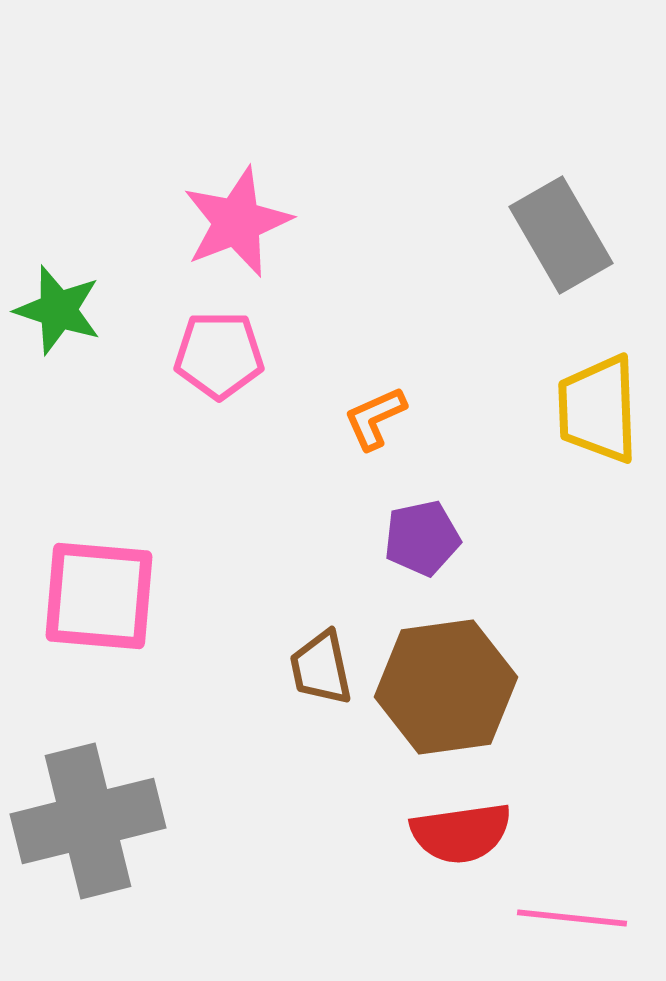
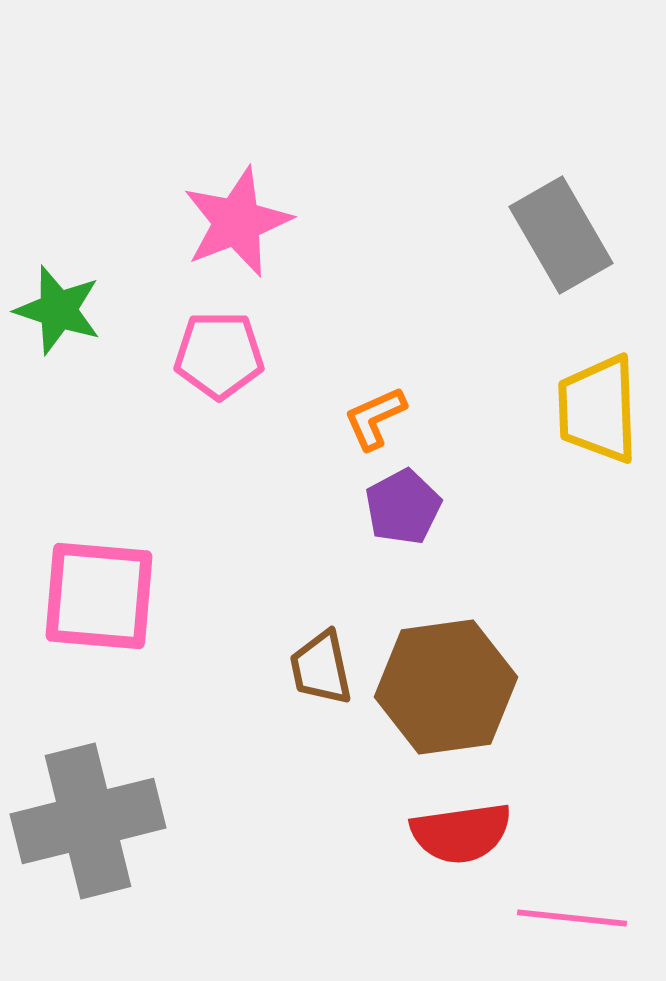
purple pentagon: moved 19 px left, 31 px up; rotated 16 degrees counterclockwise
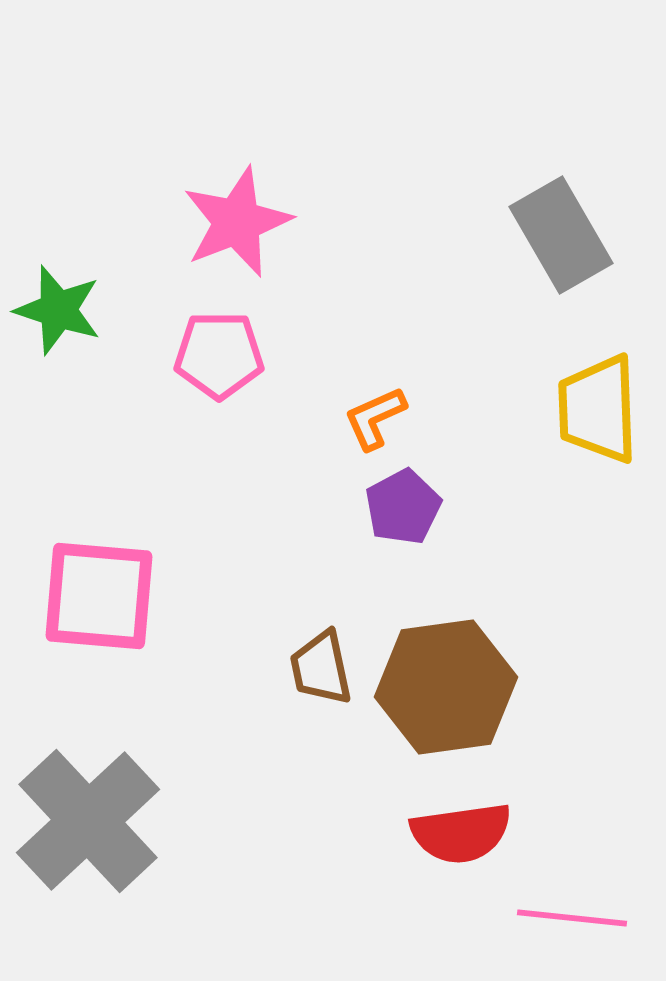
gray cross: rotated 29 degrees counterclockwise
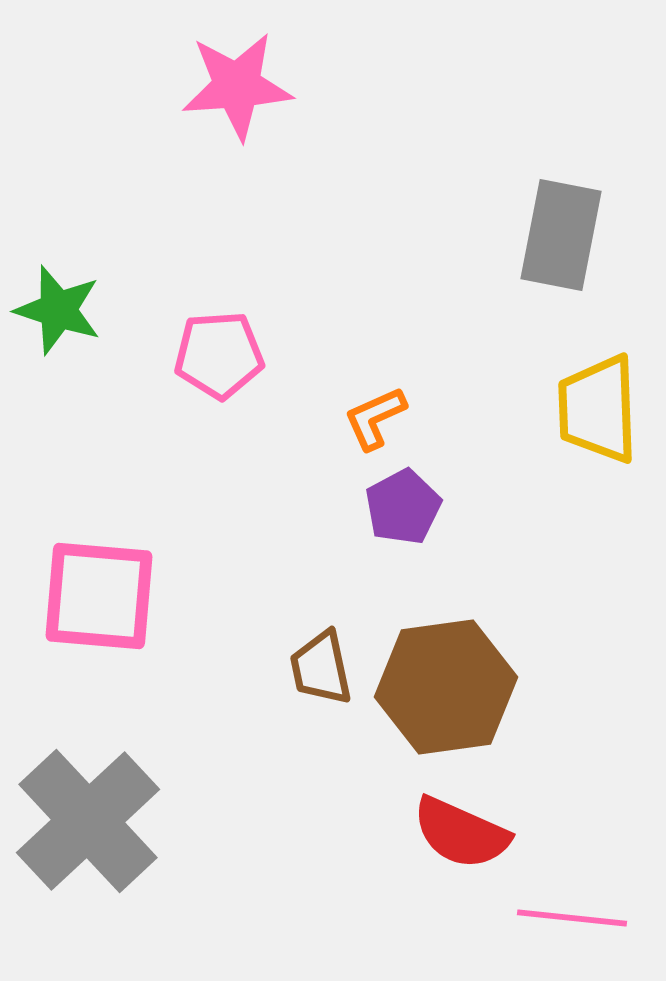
pink star: moved 136 px up; rotated 17 degrees clockwise
gray rectangle: rotated 41 degrees clockwise
pink pentagon: rotated 4 degrees counterclockwise
red semicircle: rotated 32 degrees clockwise
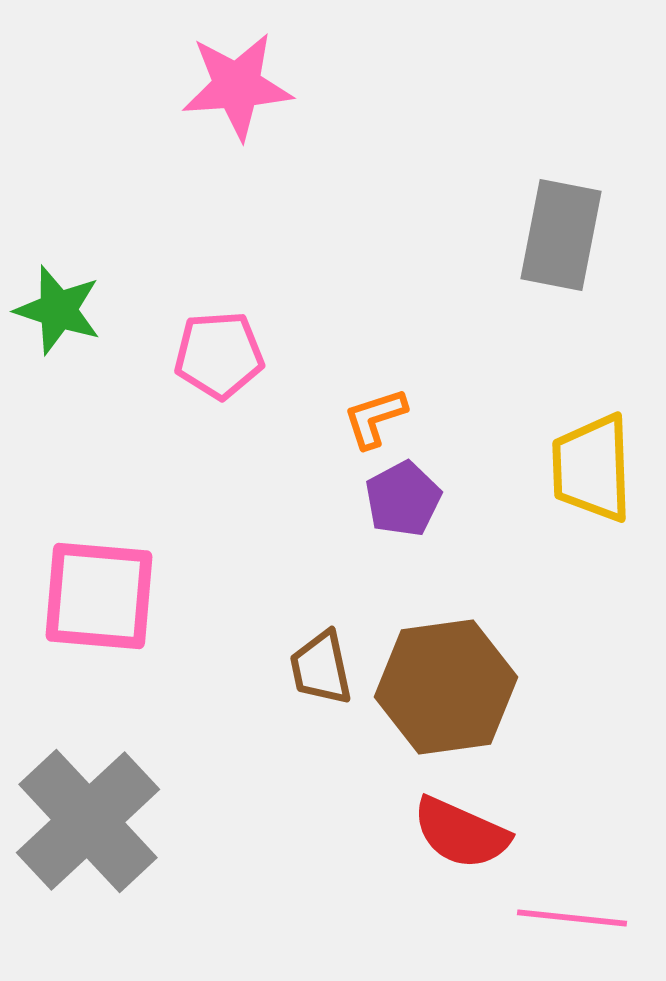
yellow trapezoid: moved 6 px left, 59 px down
orange L-shape: rotated 6 degrees clockwise
purple pentagon: moved 8 px up
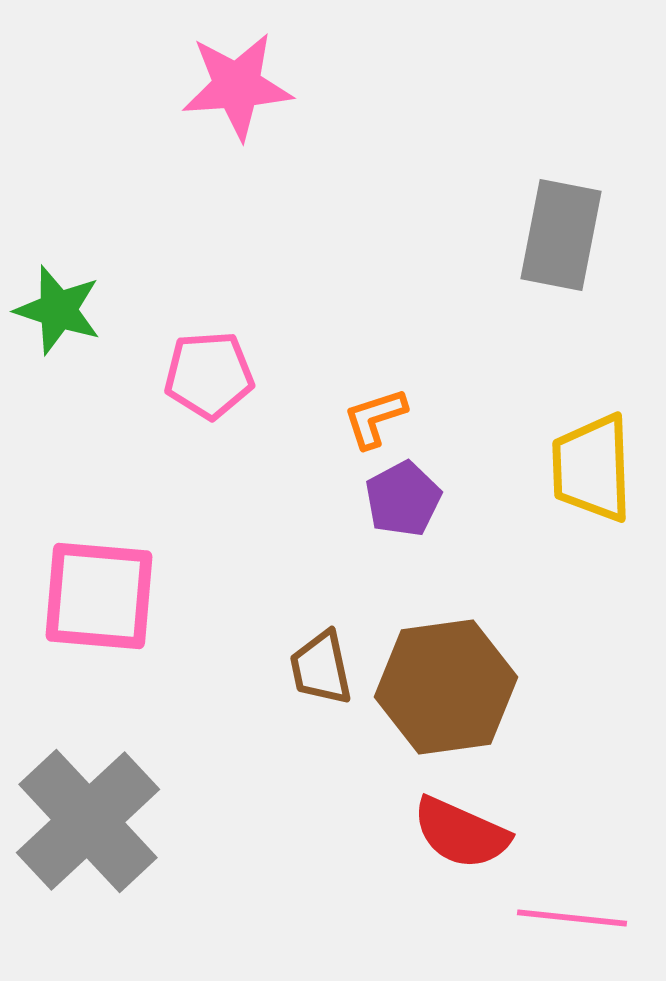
pink pentagon: moved 10 px left, 20 px down
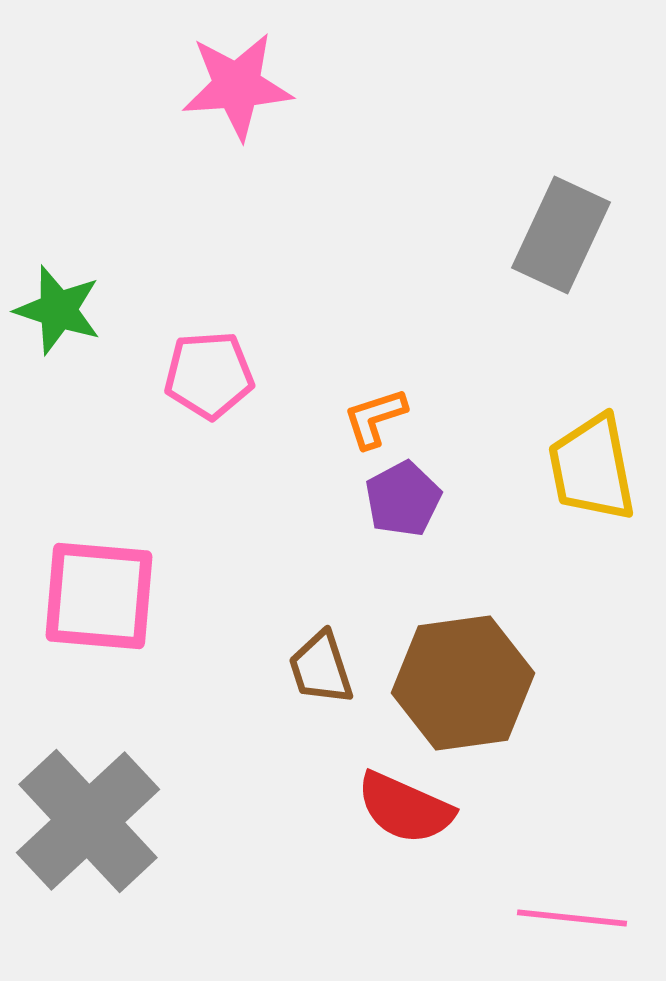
gray rectangle: rotated 14 degrees clockwise
yellow trapezoid: rotated 9 degrees counterclockwise
brown trapezoid: rotated 6 degrees counterclockwise
brown hexagon: moved 17 px right, 4 px up
red semicircle: moved 56 px left, 25 px up
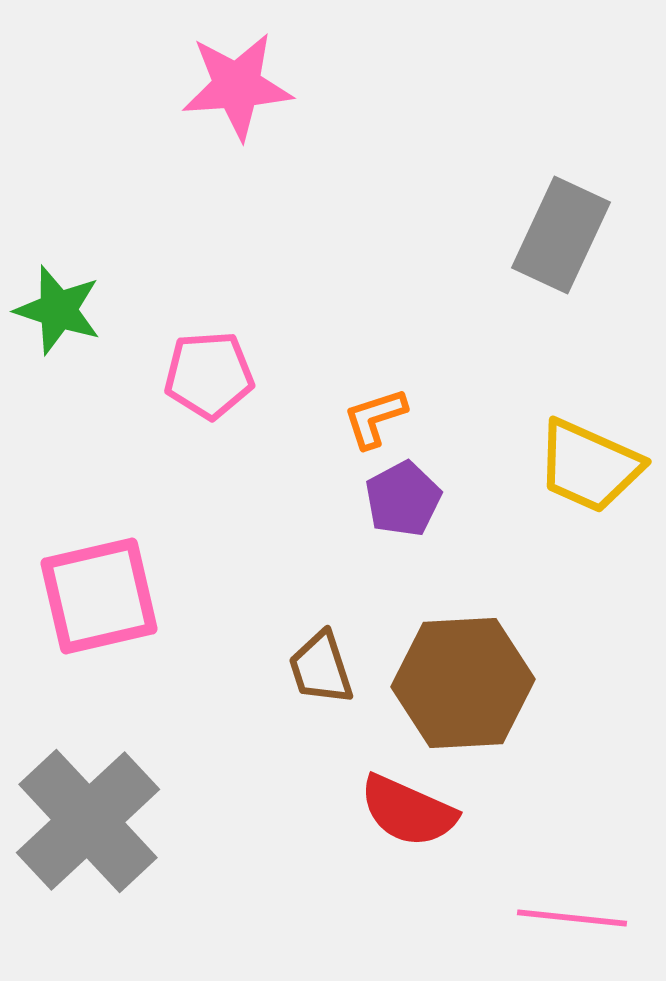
yellow trapezoid: moved 3 px left, 2 px up; rotated 55 degrees counterclockwise
pink square: rotated 18 degrees counterclockwise
brown hexagon: rotated 5 degrees clockwise
red semicircle: moved 3 px right, 3 px down
